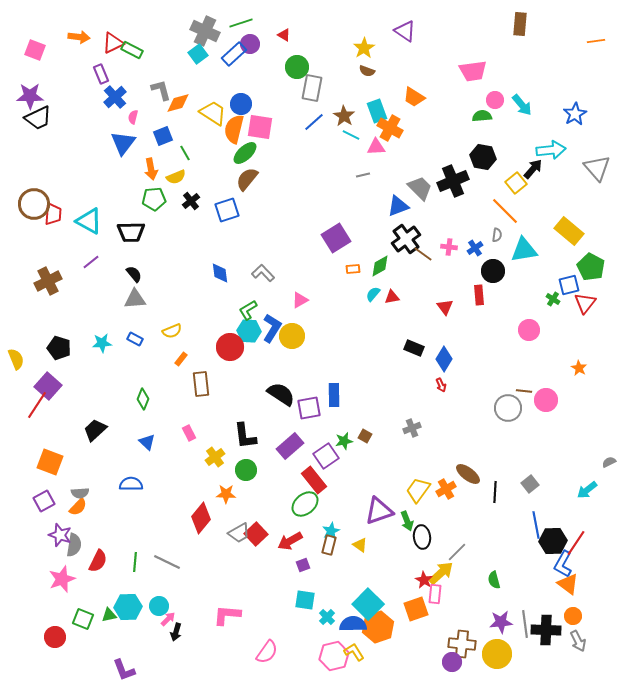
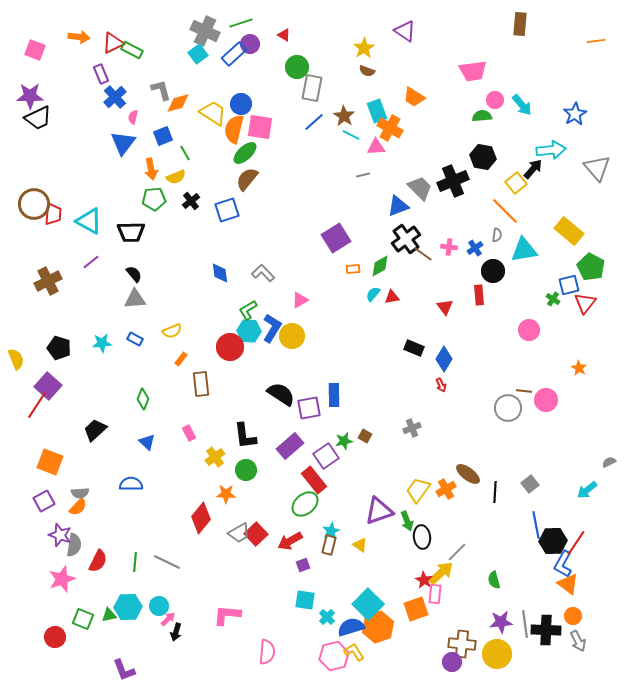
blue semicircle at (353, 624): moved 2 px left, 3 px down; rotated 16 degrees counterclockwise
pink semicircle at (267, 652): rotated 30 degrees counterclockwise
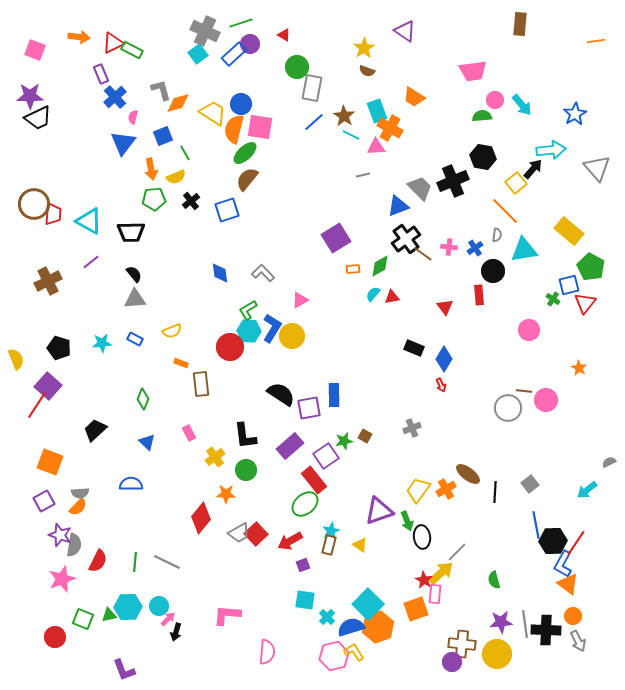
orange rectangle at (181, 359): moved 4 px down; rotated 72 degrees clockwise
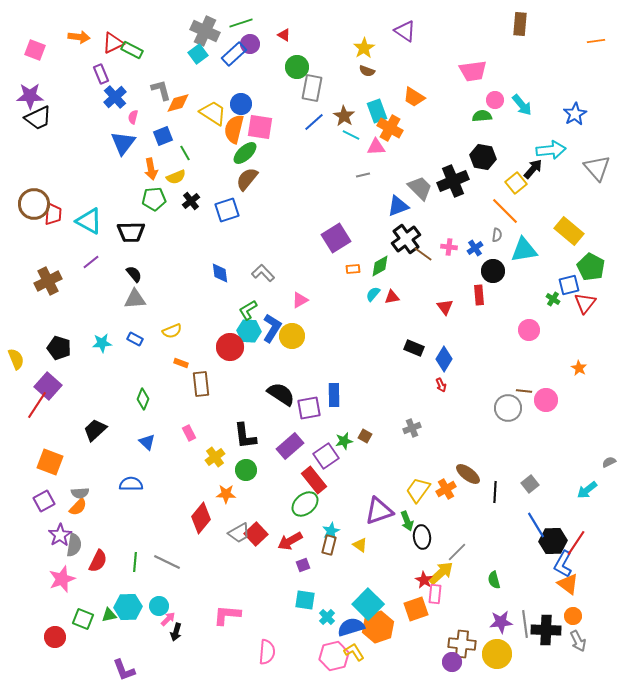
blue line at (536, 525): rotated 20 degrees counterclockwise
purple star at (60, 535): rotated 20 degrees clockwise
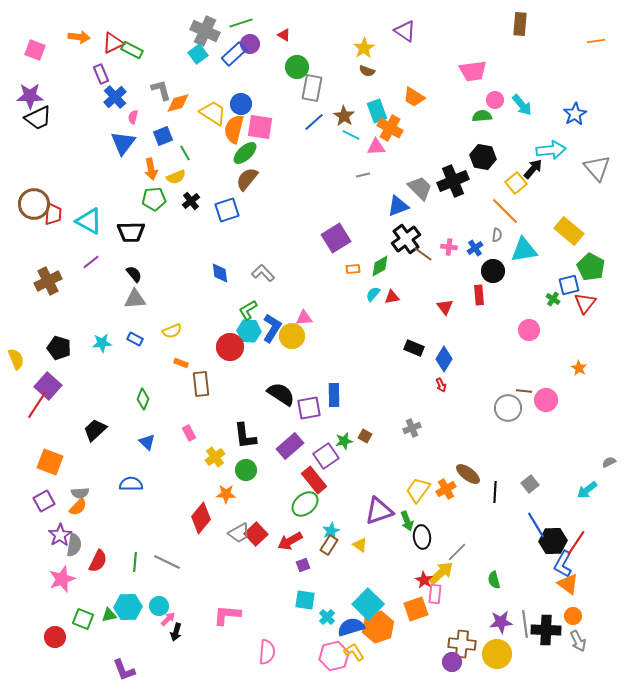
pink triangle at (300, 300): moved 4 px right, 18 px down; rotated 24 degrees clockwise
brown rectangle at (329, 545): rotated 18 degrees clockwise
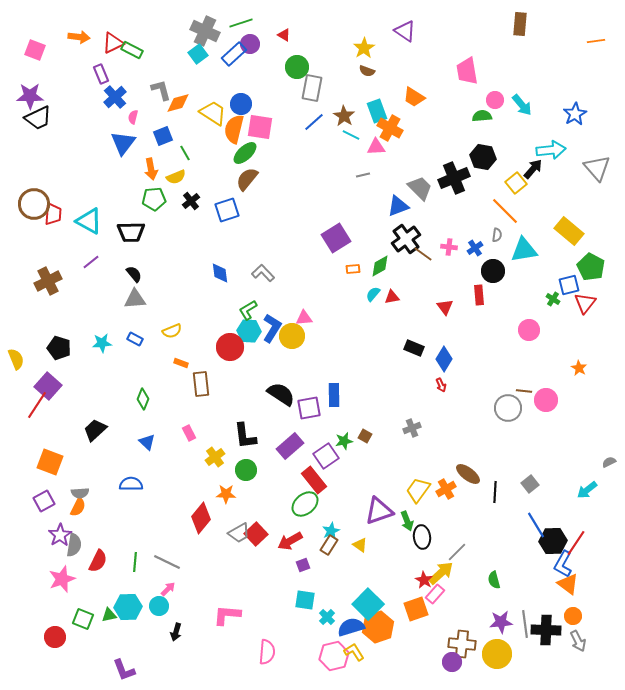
pink trapezoid at (473, 71): moved 6 px left; rotated 88 degrees clockwise
black cross at (453, 181): moved 1 px right, 3 px up
orange semicircle at (78, 507): rotated 18 degrees counterclockwise
pink rectangle at (435, 594): rotated 36 degrees clockwise
pink arrow at (168, 619): moved 30 px up
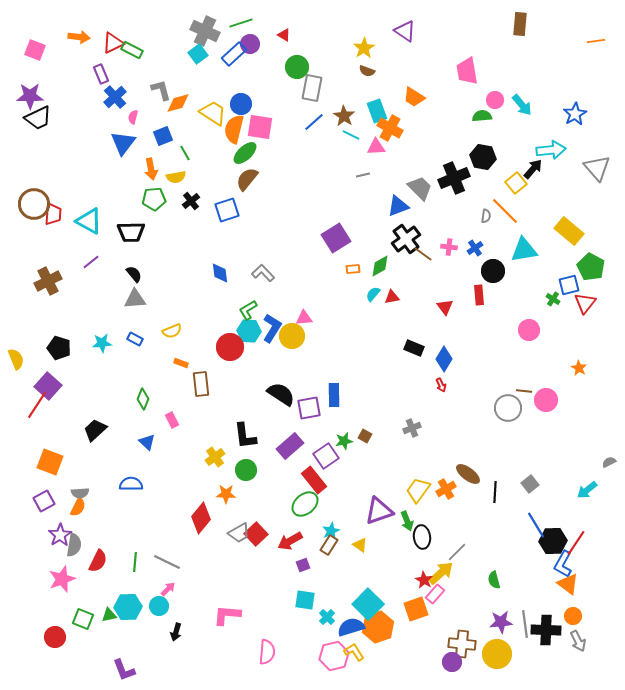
yellow semicircle at (176, 177): rotated 12 degrees clockwise
gray semicircle at (497, 235): moved 11 px left, 19 px up
pink rectangle at (189, 433): moved 17 px left, 13 px up
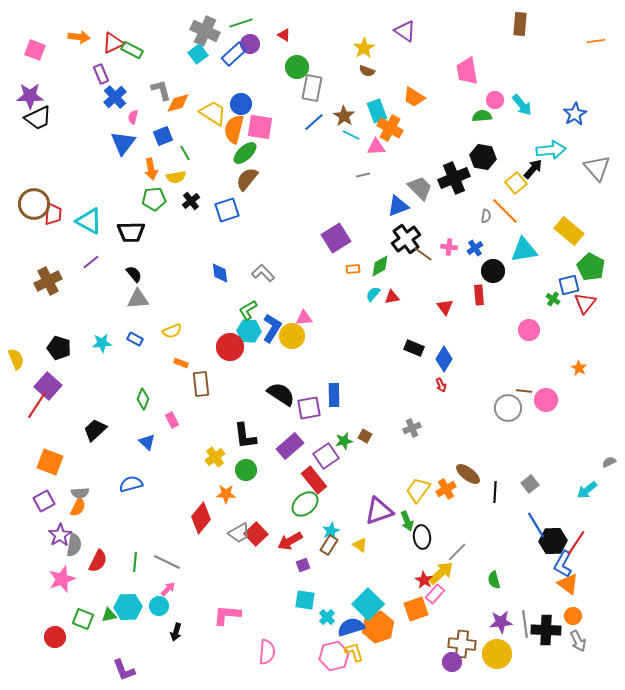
gray triangle at (135, 299): moved 3 px right
blue semicircle at (131, 484): rotated 15 degrees counterclockwise
yellow L-shape at (354, 652): rotated 15 degrees clockwise
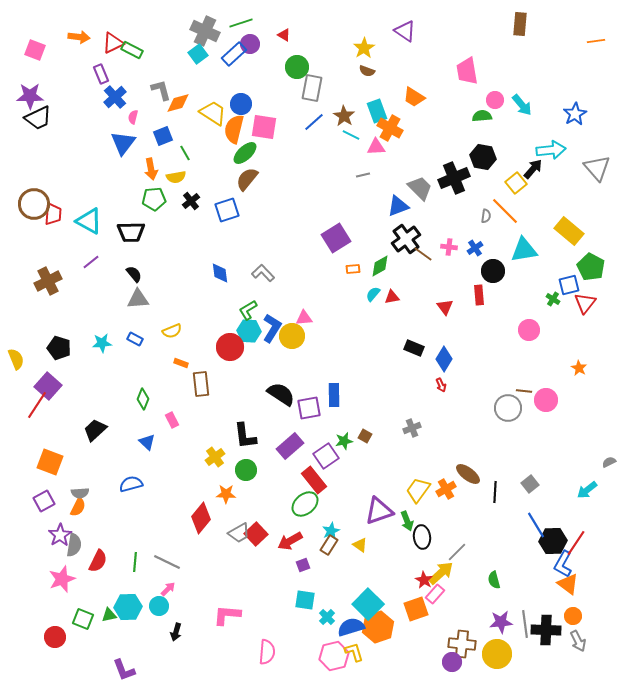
pink square at (260, 127): moved 4 px right
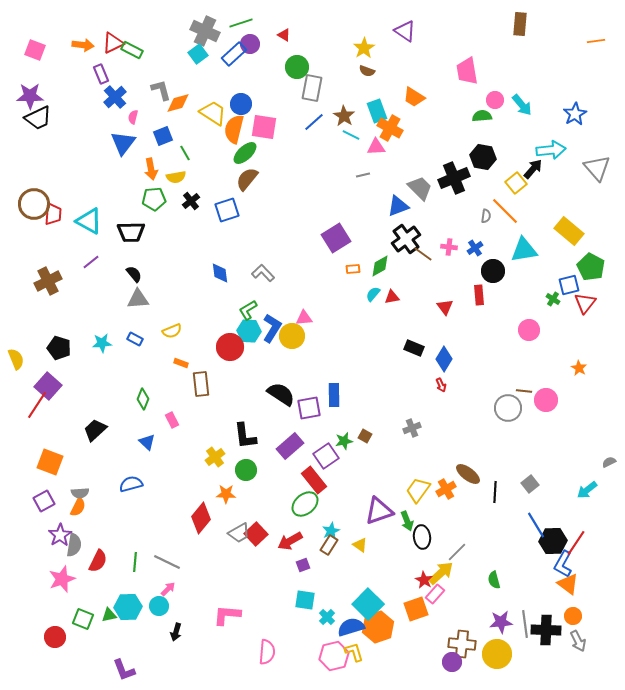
orange arrow at (79, 37): moved 4 px right, 8 px down
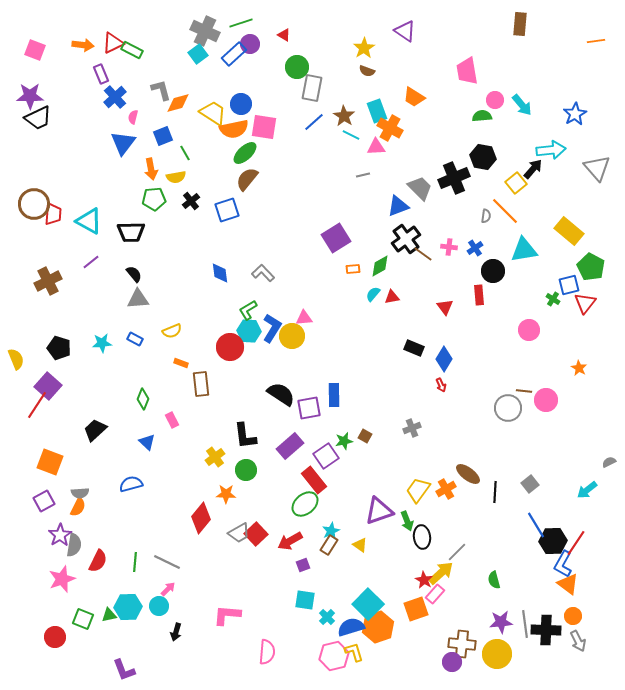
orange semicircle at (234, 129): rotated 116 degrees counterclockwise
